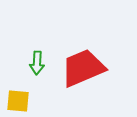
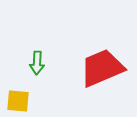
red trapezoid: moved 19 px right
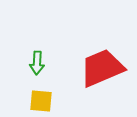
yellow square: moved 23 px right
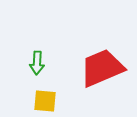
yellow square: moved 4 px right
